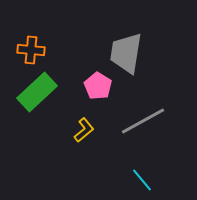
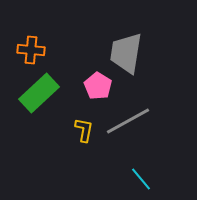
green rectangle: moved 2 px right, 1 px down
gray line: moved 15 px left
yellow L-shape: rotated 40 degrees counterclockwise
cyan line: moved 1 px left, 1 px up
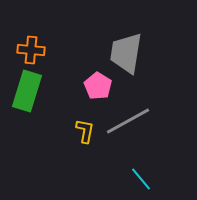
green rectangle: moved 12 px left, 2 px up; rotated 30 degrees counterclockwise
yellow L-shape: moved 1 px right, 1 px down
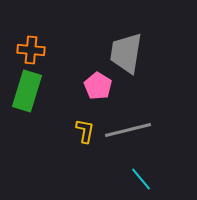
gray line: moved 9 px down; rotated 15 degrees clockwise
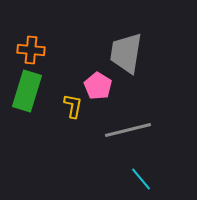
yellow L-shape: moved 12 px left, 25 px up
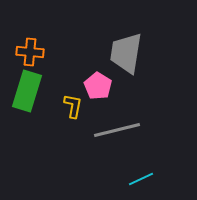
orange cross: moved 1 px left, 2 px down
gray line: moved 11 px left
cyan line: rotated 75 degrees counterclockwise
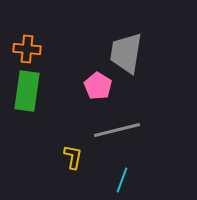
orange cross: moved 3 px left, 3 px up
green rectangle: rotated 9 degrees counterclockwise
yellow L-shape: moved 51 px down
cyan line: moved 19 px left, 1 px down; rotated 45 degrees counterclockwise
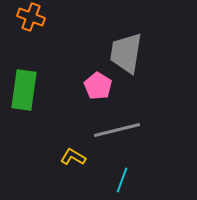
orange cross: moved 4 px right, 32 px up; rotated 16 degrees clockwise
green rectangle: moved 3 px left, 1 px up
yellow L-shape: rotated 70 degrees counterclockwise
